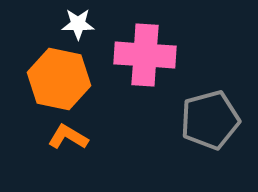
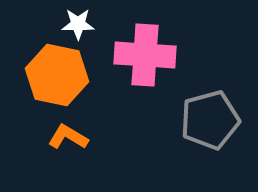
orange hexagon: moved 2 px left, 4 px up
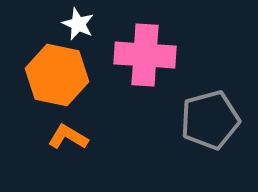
white star: rotated 24 degrees clockwise
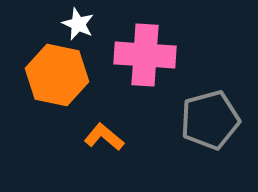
orange L-shape: moved 36 px right; rotated 9 degrees clockwise
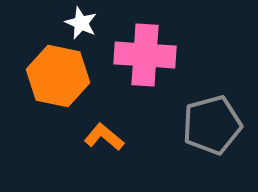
white star: moved 3 px right, 1 px up
orange hexagon: moved 1 px right, 1 px down
gray pentagon: moved 2 px right, 5 px down
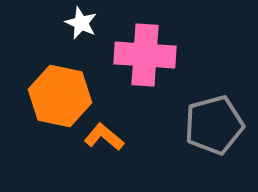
orange hexagon: moved 2 px right, 20 px down
gray pentagon: moved 2 px right
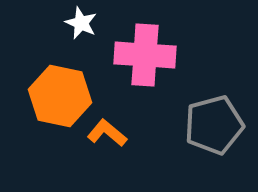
orange L-shape: moved 3 px right, 4 px up
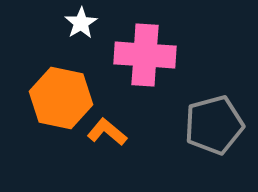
white star: rotated 16 degrees clockwise
orange hexagon: moved 1 px right, 2 px down
orange L-shape: moved 1 px up
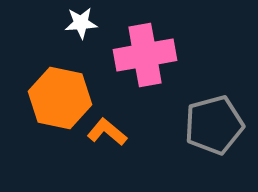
white star: rotated 28 degrees clockwise
pink cross: rotated 14 degrees counterclockwise
orange hexagon: moved 1 px left
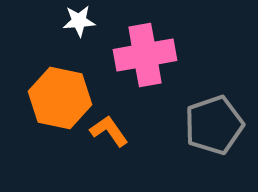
white star: moved 2 px left, 2 px up
gray pentagon: rotated 4 degrees counterclockwise
orange L-shape: moved 2 px right, 1 px up; rotated 15 degrees clockwise
